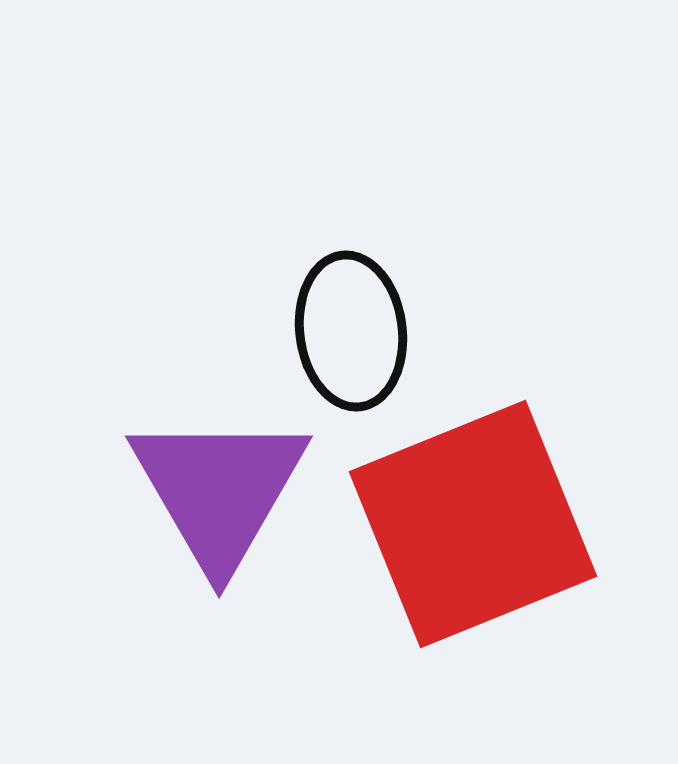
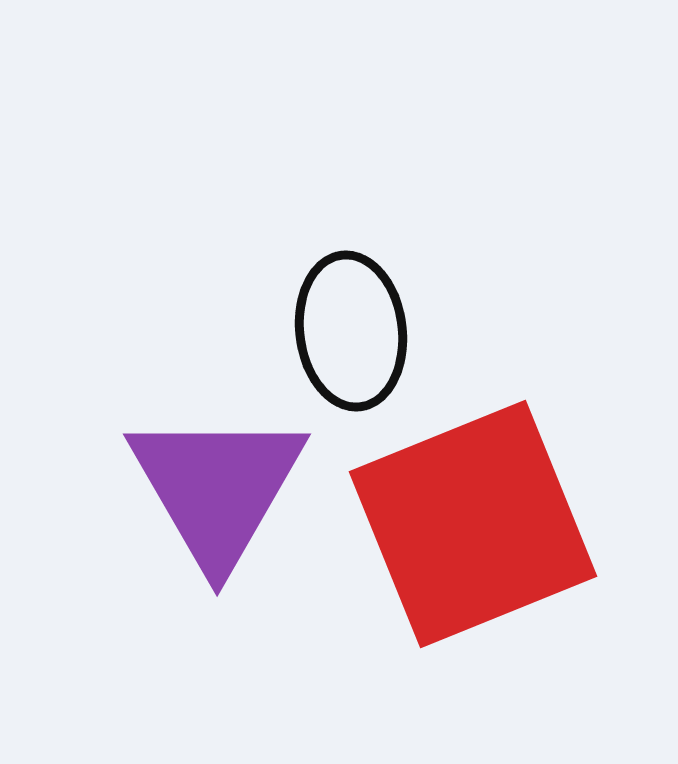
purple triangle: moved 2 px left, 2 px up
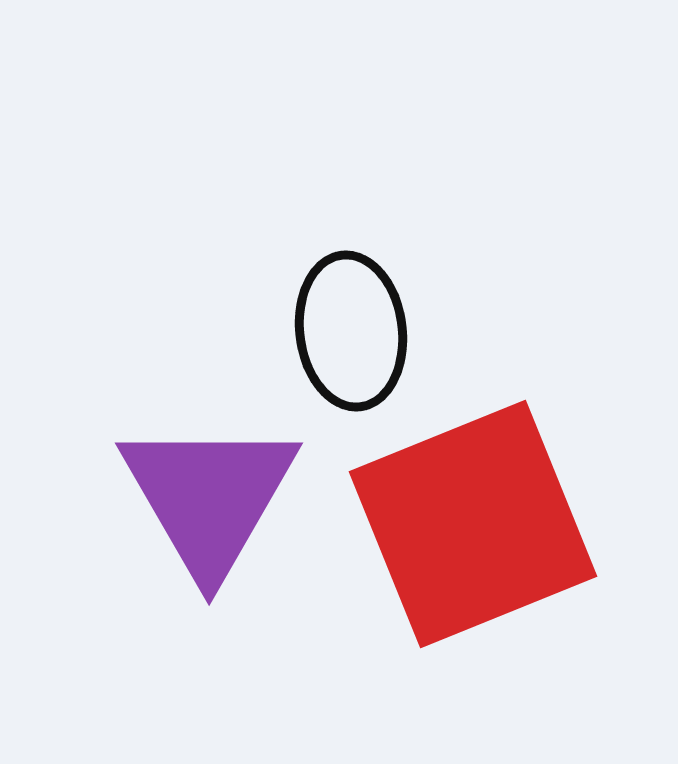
purple triangle: moved 8 px left, 9 px down
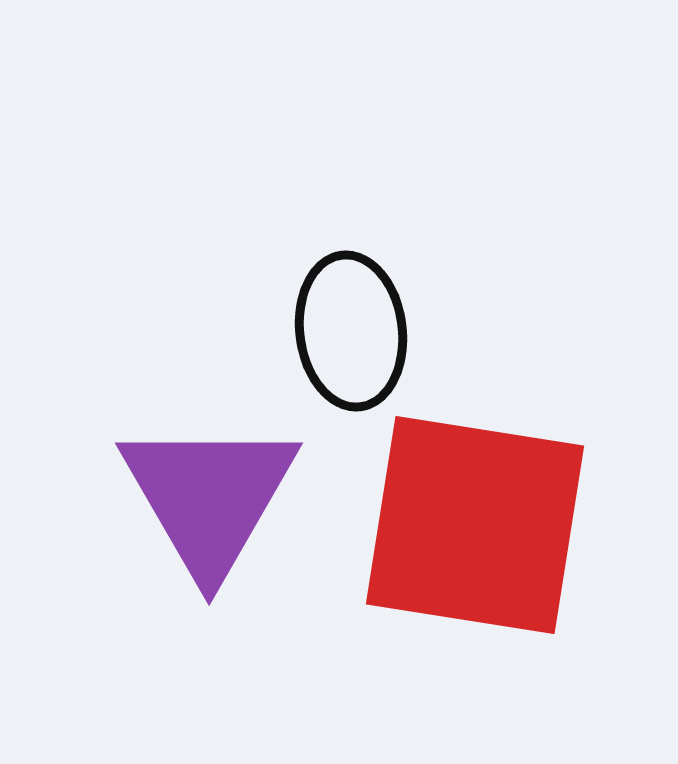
red square: moved 2 px right, 1 px down; rotated 31 degrees clockwise
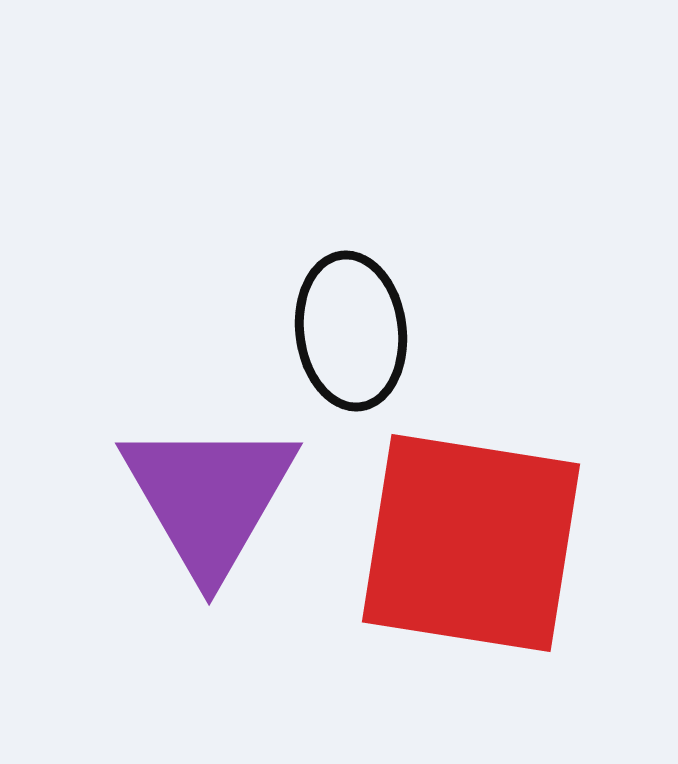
red square: moved 4 px left, 18 px down
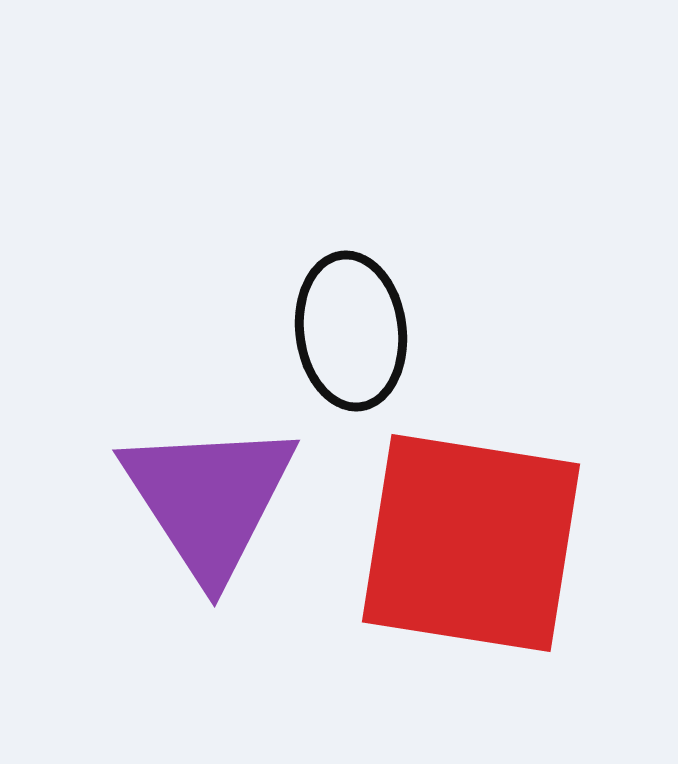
purple triangle: moved 2 px down; rotated 3 degrees counterclockwise
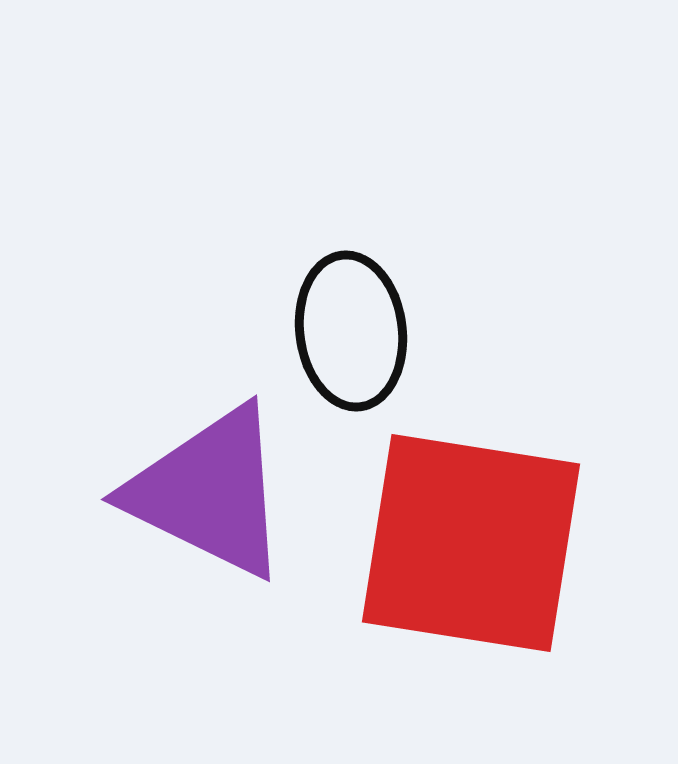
purple triangle: moved 7 px up; rotated 31 degrees counterclockwise
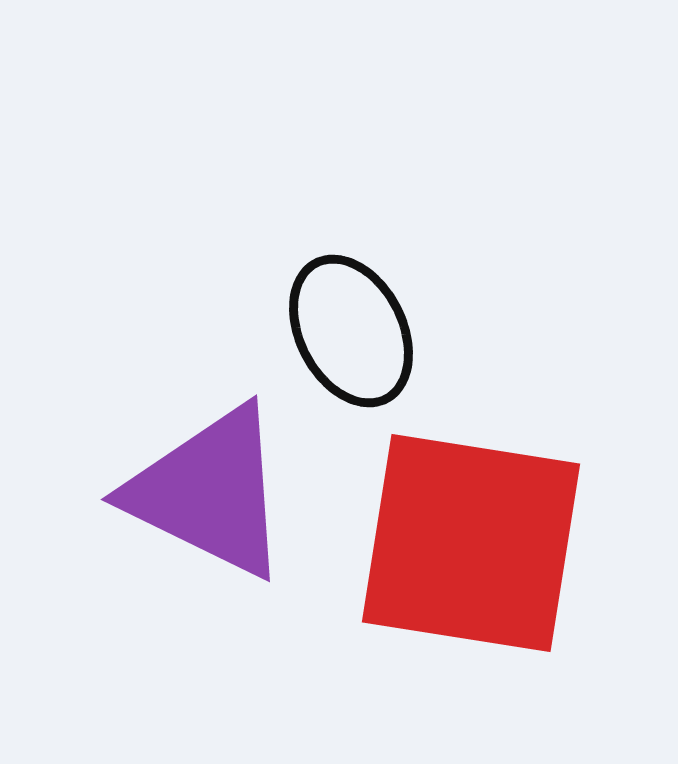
black ellipse: rotated 20 degrees counterclockwise
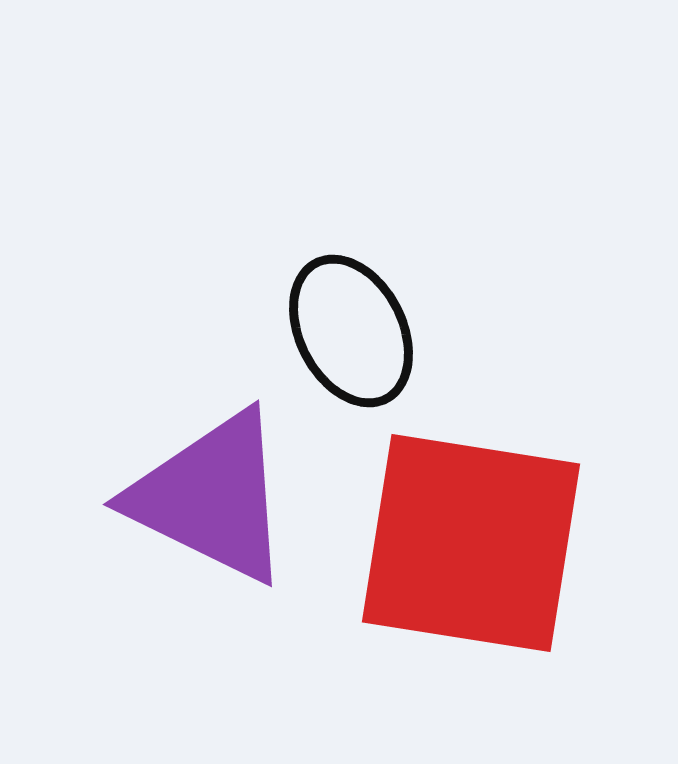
purple triangle: moved 2 px right, 5 px down
